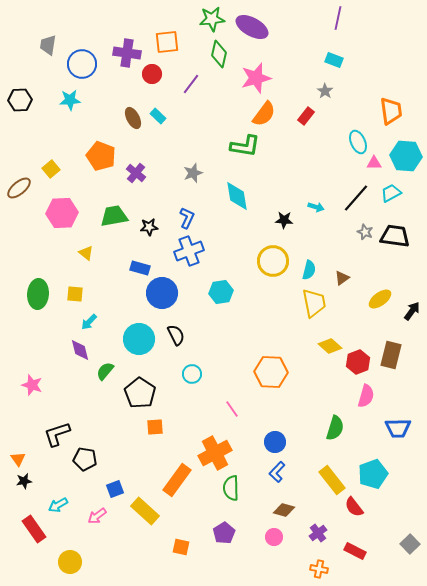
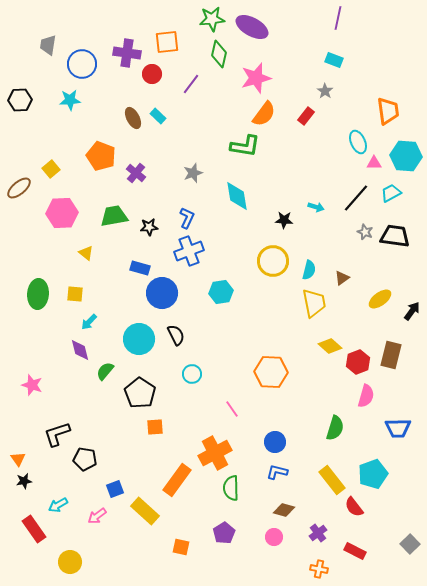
orange trapezoid at (391, 111): moved 3 px left
blue L-shape at (277, 472): rotated 60 degrees clockwise
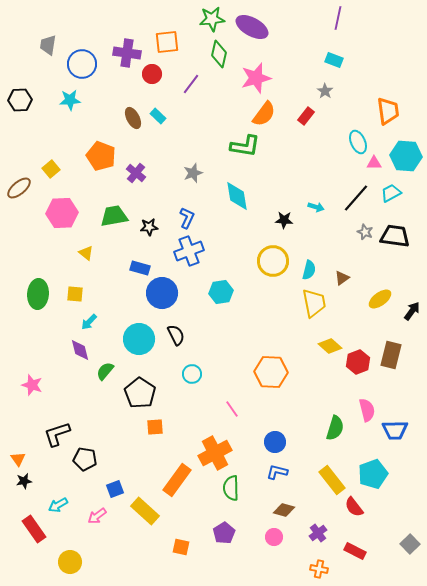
pink semicircle at (366, 396): moved 1 px right, 14 px down; rotated 30 degrees counterclockwise
blue trapezoid at (398, 428): moved 3 px left, 2 px down
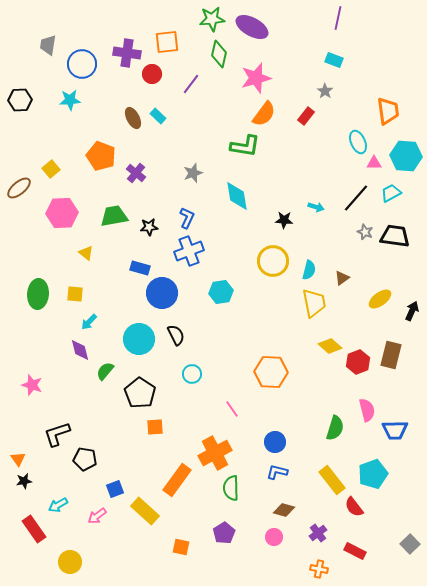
black arrow at (412, 311): rotated 12 degrees counterclockwise
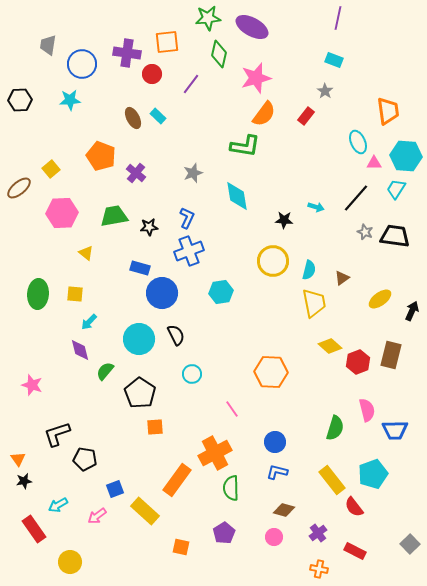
green star at (212, 19): moved 4 px left, 1 px up
cyan trapezoid at (391, 193): moved 5 px right, 4 px up; rotated 30 degrees counterclockwise
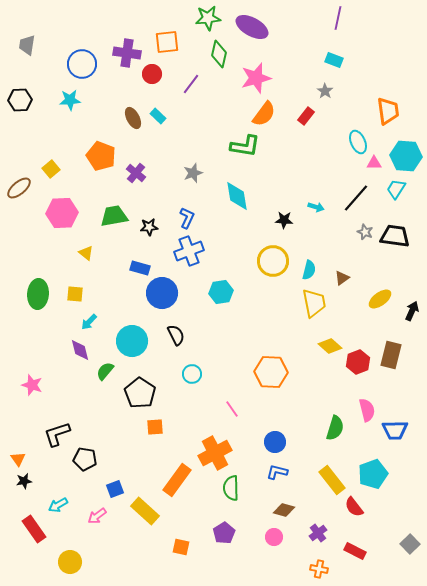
gray trapezoid at (48, 45): moved 21 px left
cyan circle at (139, 339): moved 7 px left, 2 px down
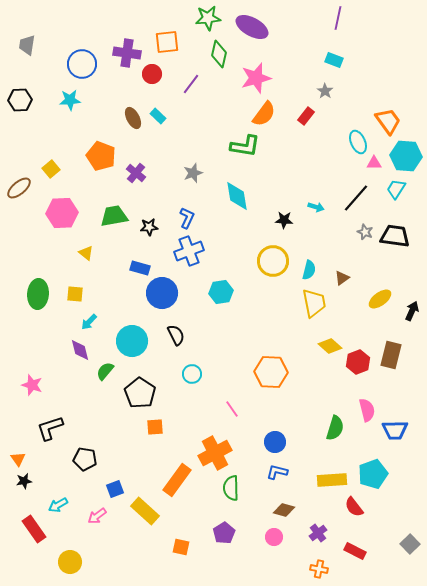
orange trapezoid at (388, 111): moved 10 px down; rotated 28 degrees counterclockwise
black L-shape at (57, 434): moved 7 px left, 6 px up
yellow rectangle at (332, 480): rotated 56 degrees counterclockwise
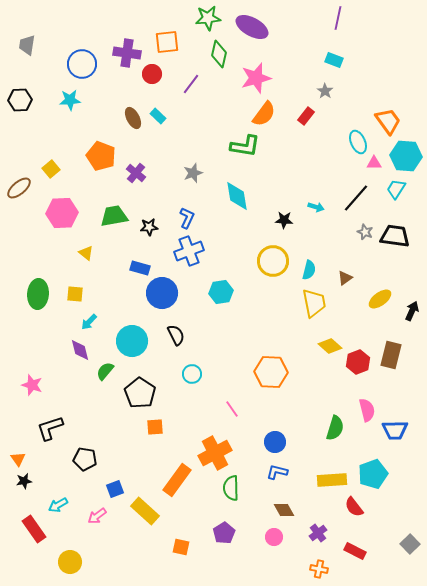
brown triangle at (342, 278): moved 3 px right
brown diamond at (284, 510): rotated 45 degrees clockwise
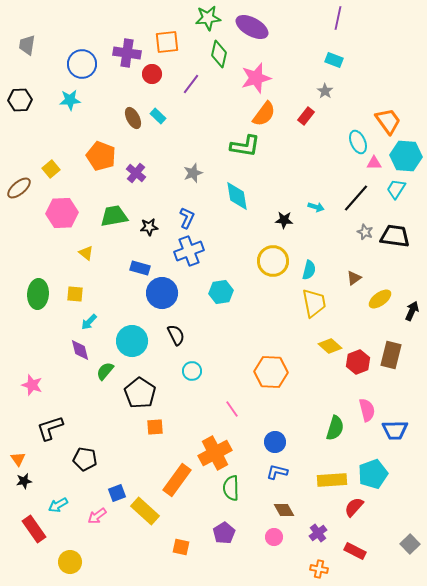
brown triangle at (345, 278): moved 9 px right
cyan circle at (192, 374): moved 3 px up
blue square at (115, 489): moved 2 px right, 4 px down
red semicircle at (354, 507): rotated 80 degrees clockwise
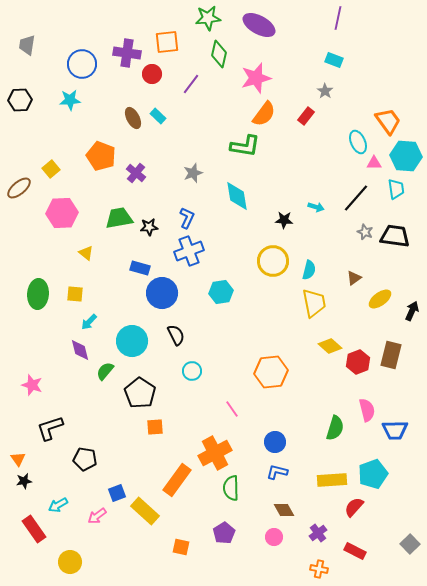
purple ellipse at (252, 27): moved 7 px right, 2 px up
cyan trapezoid at (396, 189): rotated 140 degrees clockwise
green trapezoid at (114, 216): moved 5 px right, 2 px down
orange hexagon at (271, 372): rotated 8 degrees counterclockwise
